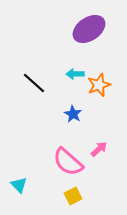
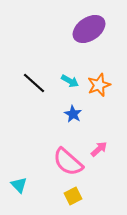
cyan arrow: moved 5 px left, 7 px down; rotated 150 degrees counterclockwise
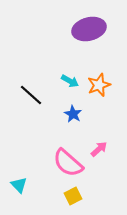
purple ellipse: rotated 20 degrees clockwise
black line: moved 3 px left, 12 px down
pink semicircle: moved 1 px down
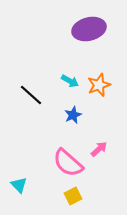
blue star: moved 1 px down; rotated 18 degrees clockwise
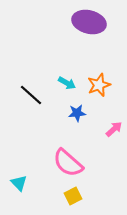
purple ellipse: moved 7 px up; rotated 28 degrees clockwise
cyan arrow: moved 3 px left, 2 px down
blue star: moved 4 px right, 2 px up; rotated 18 degrees clockwise
pink arrow: moved 15 px right, 20 px up
cyan triangle: moved 2 px up
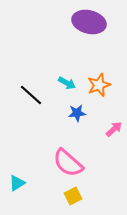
cyan triangle: moved 2 px left; rotated 42 degrees clockwise
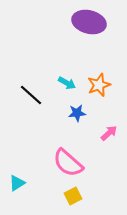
pink arrow: moved 5 px left, 4 px down
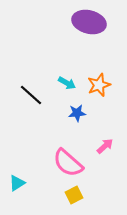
pink arrow: moved 4 px left, 13 px down
yellow square: moved 1 px right, 1 px up
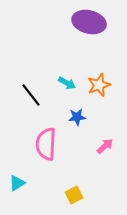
black line: rotated 10 degrees clockwise
blue star: moved 4 px down
pink semicircle: moved 22 px left, 19 px up; rotated 52 degrees clockwise
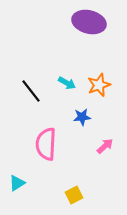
black line: moved 4 px up
blue star: moved 5 px right
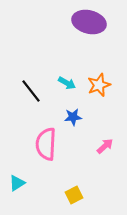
blue star: moved 9 px left
